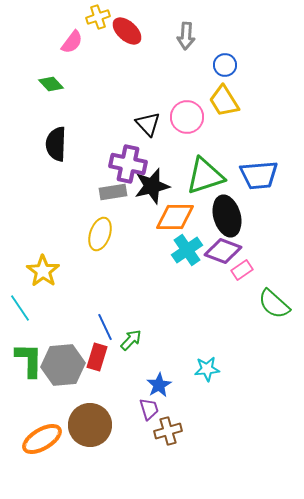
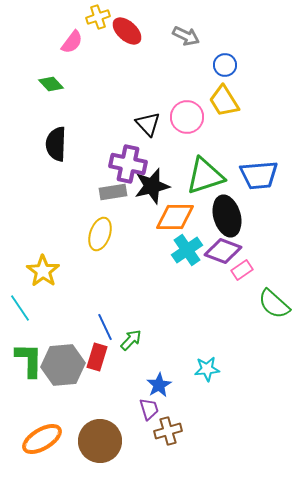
gray arrow: rotated 68 degrees counterclockwise
brown circle: moved 10 px right, 16 px down
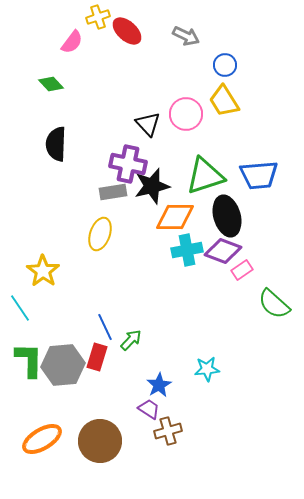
pink circle: moved 1 px left, 3 px up
cyan cross: rotated 24 degrees clockwise
purple trapezoid: rotated 40 degrees counterclockwise
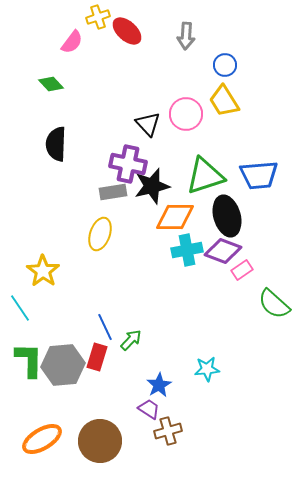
gray arrow: rotated 68 degrees clockwise
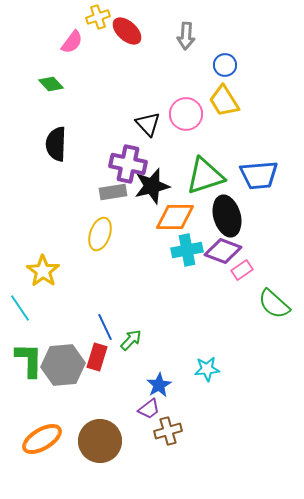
purple trapezoid: rotated 110 degrees clockwise
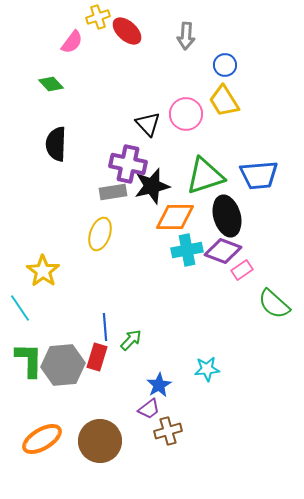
blue line: rotated 20 degrees clockwise
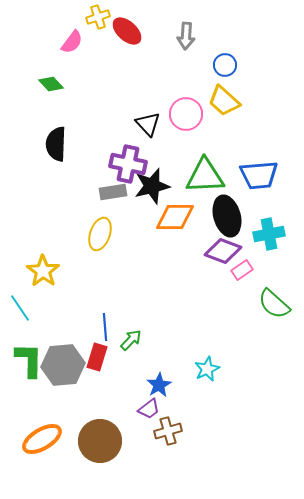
yellow trapezoid: rotated 16 degrees counterclockwise
green triangle: rotated 15 degrees clockwise
cyan cross: moved 82 px right, 16 px up
cyan star: rotated 20 degrees counterclockwise
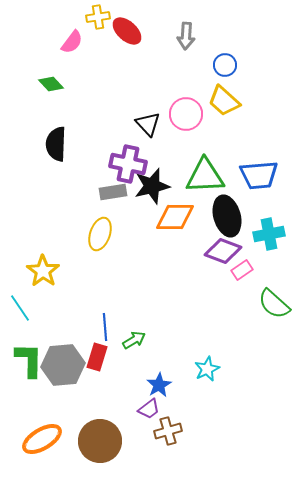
yellow cross: rotated 10 degrees clockwise
green arrow: moved 3 px right; rotated 15 degrees clockwise
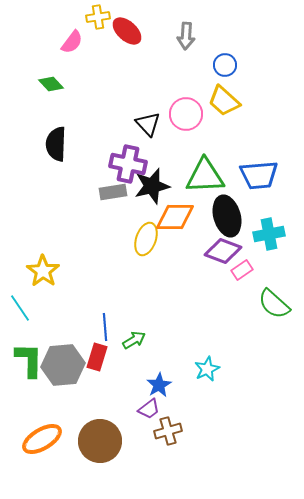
yellow ellipse: moved 46 px right, 5 px down
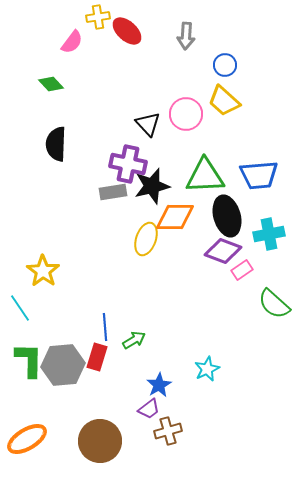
orange ellipse: moved 15 px left
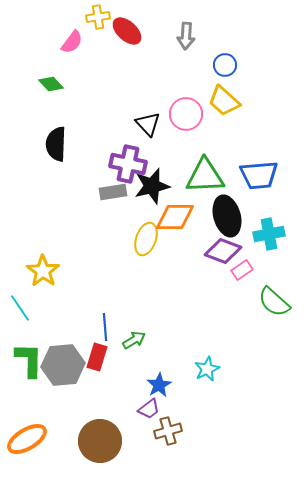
green semicircle: moved 2 px up
